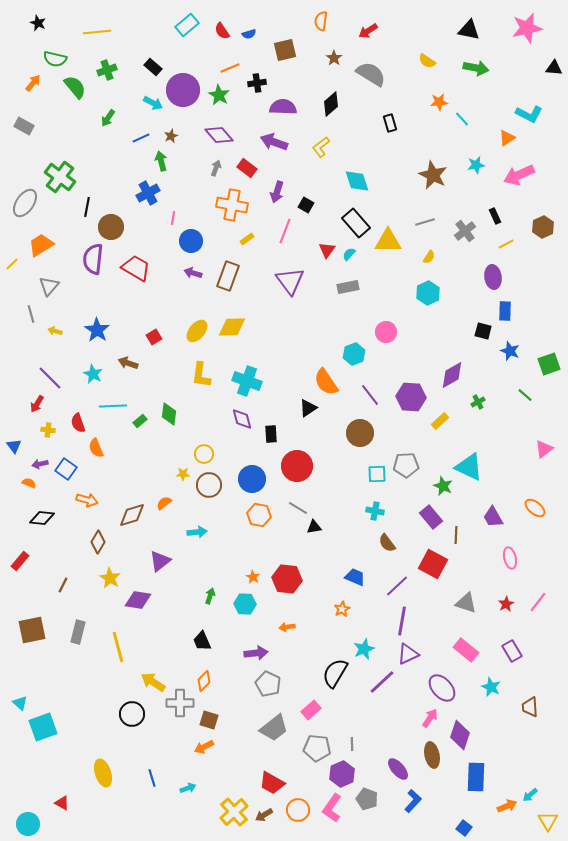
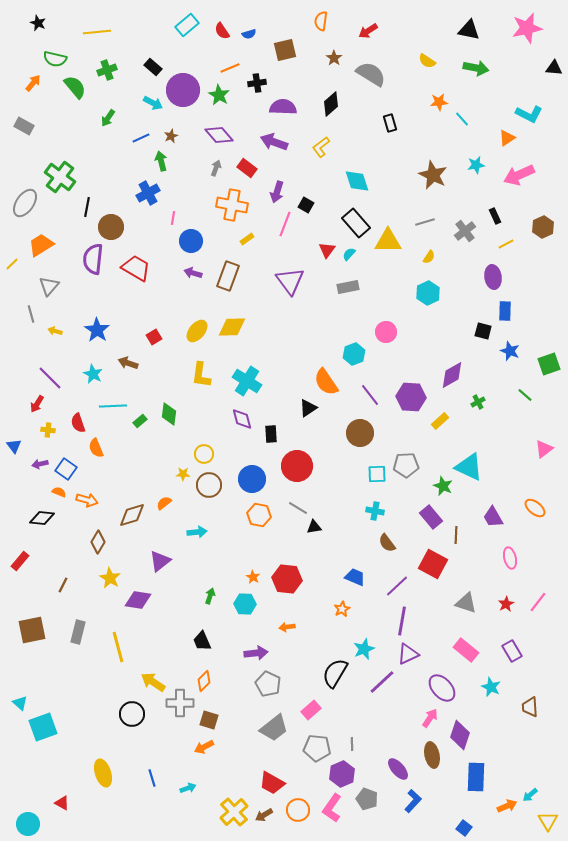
pink line at (285, 231): moved 7 px up
cyan cross at (247, 381): rotated 12 degrees clockwise
orange semicircle at (29, 483): moved 30 px right, 9 px down
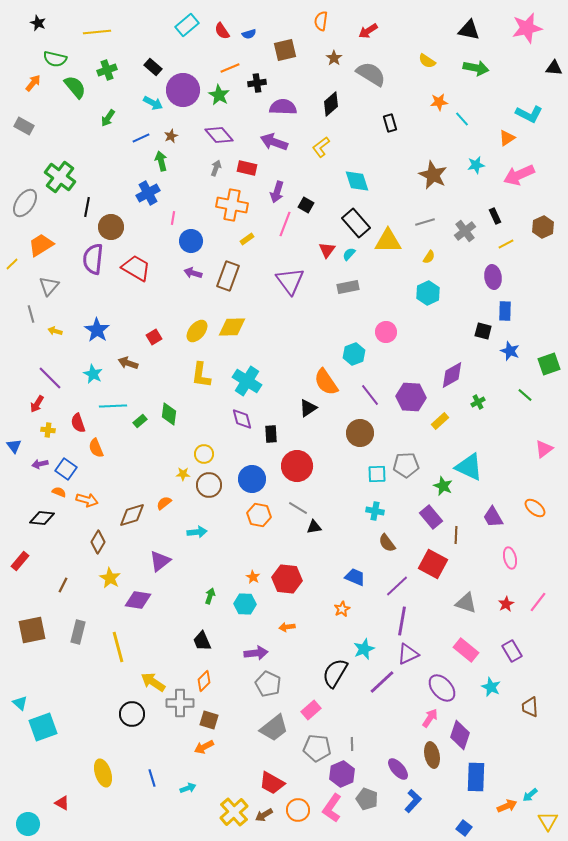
red rectangle at (247, 168): rotated 24 degrees counterclockwise
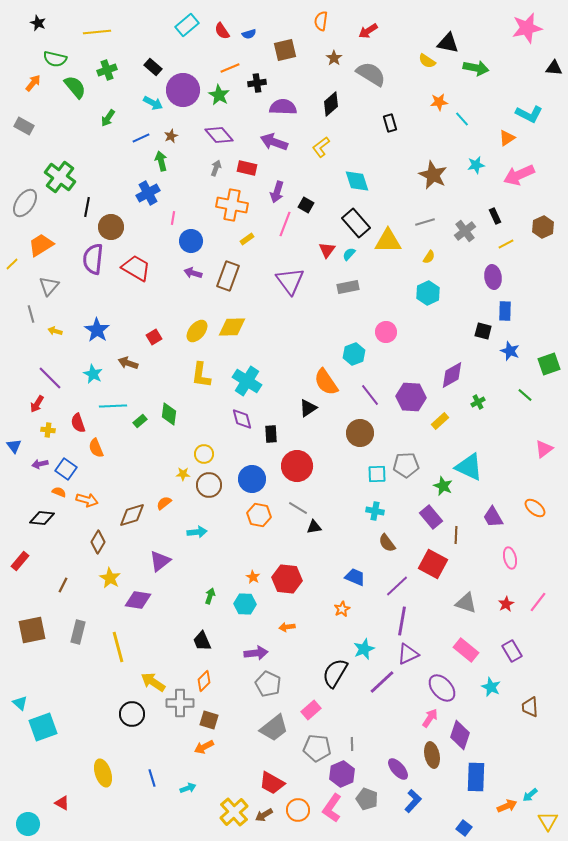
black triangle at (469, 30): moved 21 px left, 13 px down
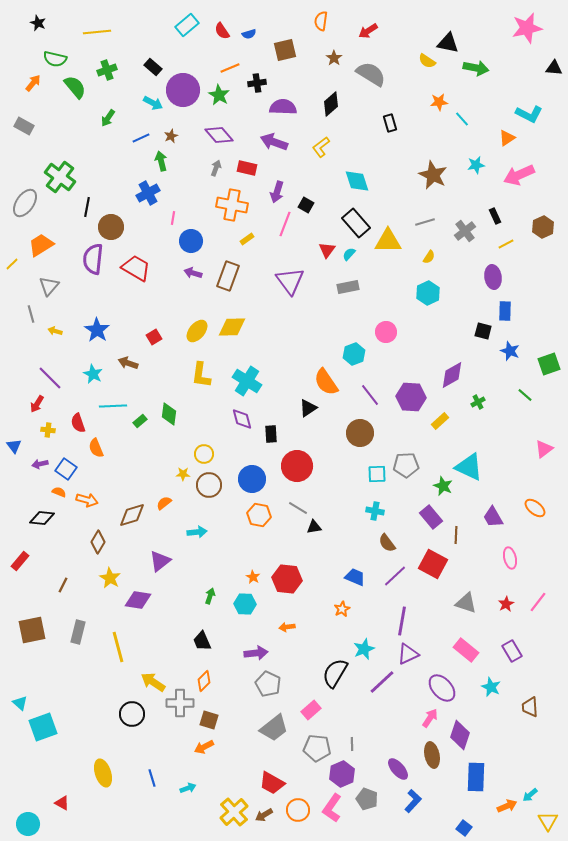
purple line at (397, 586): moved 2 px left, 10 px up
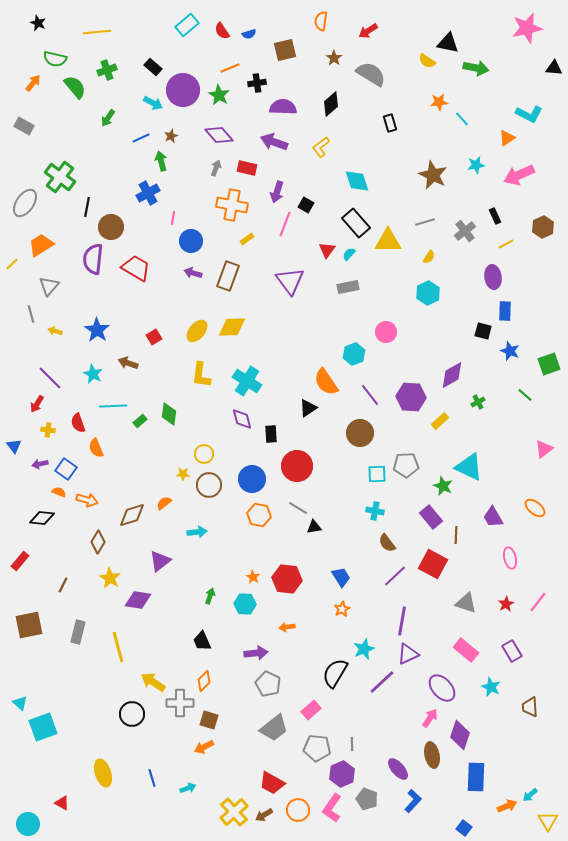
blue trapezoid at (355, 577): moved 14 px left; rotated 35 degrees clockwise
brown square at (32, 630): moved 3 px left, 5 px up
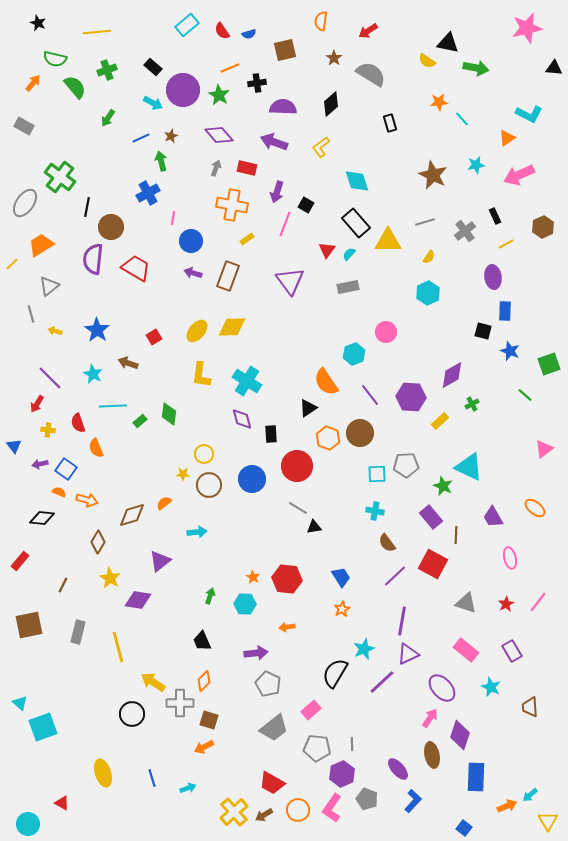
gray triangle at (49, 286): rotated 10 degrees clockwise
green cross at (478, 402): moved 6 px left, 2 px down
orange hexagon at (259, 515): moved 69 px right, 77 px up; rotated 10 degrees clockwise
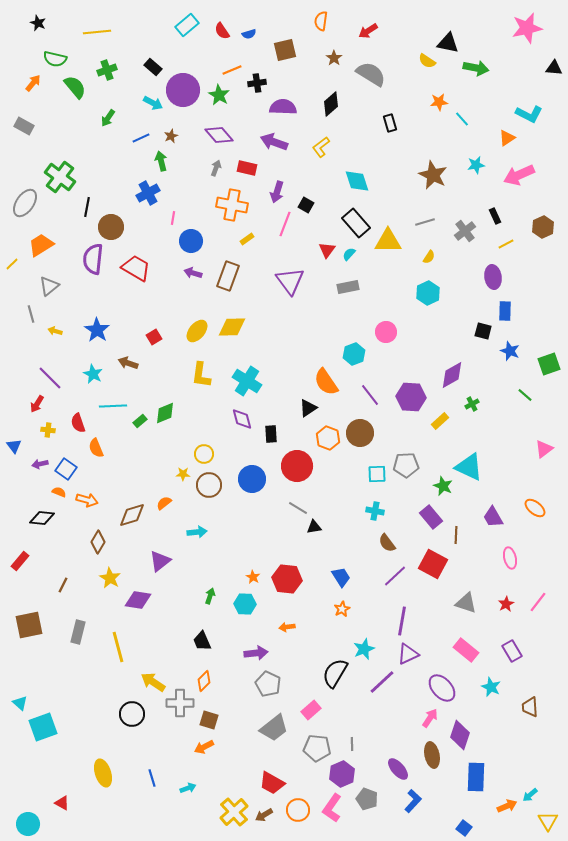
orange line at (230, 68): moved 2 px right, 2 px down
green diamond at (169, 414): moved 4 px left, 1 px up; rotated 60 degrees clockwise
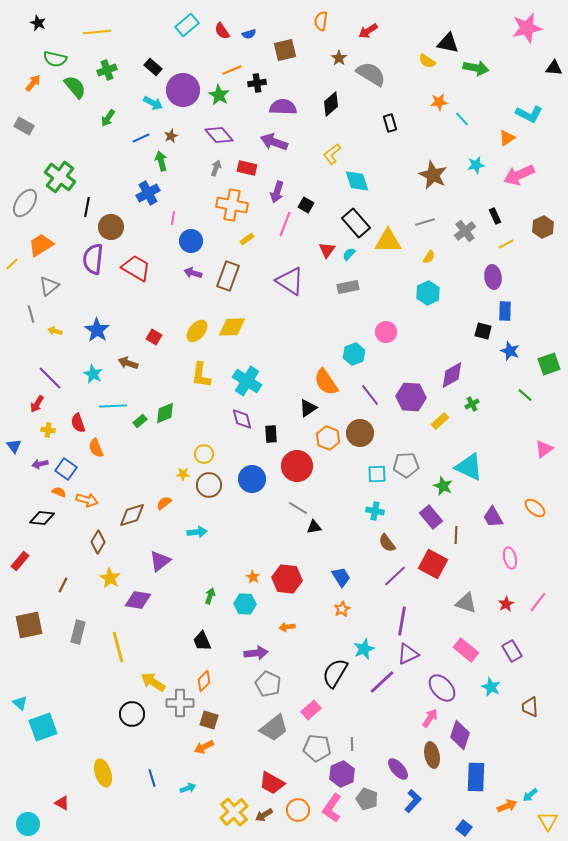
brown star at (334, 58): moved 5 px right
yellow L-shape at (321, 147): moved 11 px right, 7 px down
purple triangle at (290, 281): rotated 20 degrees counterclockwise
red square at (154, 337): rotated 28 degrees counterclockwise
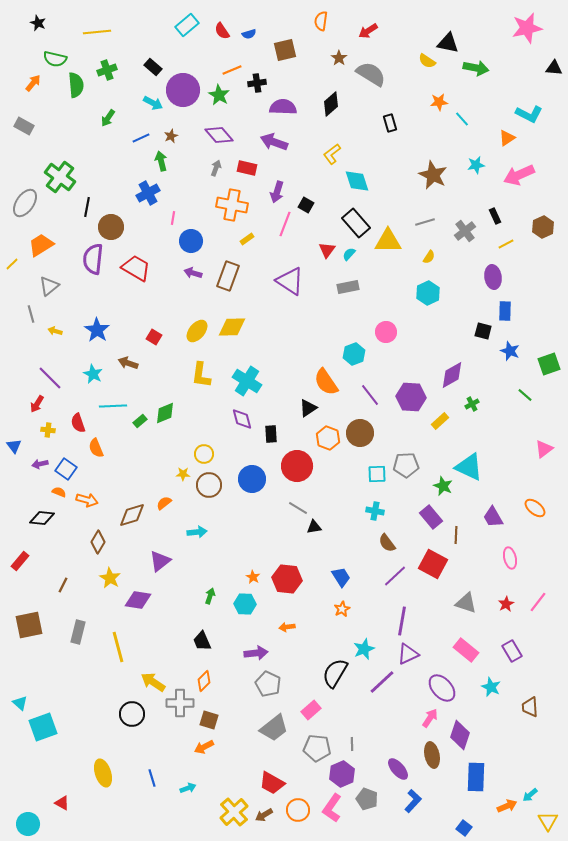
green semicircle at (75, 87): moved 1 px right, 2 px up; rotated 35 degrees clockwise
